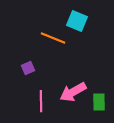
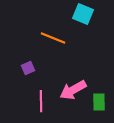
cyan square: moved 6 px right, 7 px up
pink arrow: moved 2 px up
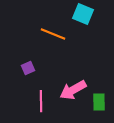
orange line: moved 4 px up
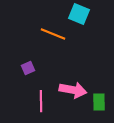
cyan square: moved 4 px left
pink arrow: rotated 140 degrees counterclockwise
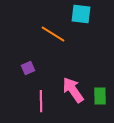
cyan square: moved 2 px right; rotated 15 degrees counterclockwise
orange line: rotated 10 degrees clockwise
pink arrow: rotated 136 degrees counterclockwise
green rectangle: moved 1 px right, 6 px up
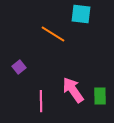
purple square: moved 9 px left, 1 px up; rotated 16 degrees counterclockwise
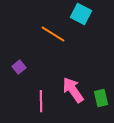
cyan square: rotated 20 degrees clockwise
green rectangle: moved 1 px right, 2 px down; rotated 12 degrees counterclockwise
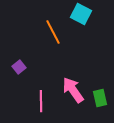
orange line: moved 2 px up; rotated 30 degrees clockwise
green rectangle: moved 1 px left
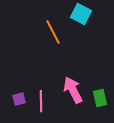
purple square: moved 32 px down; rotated 24 degrees clockwise
pink arrow: rotated 8 degrees clockwise
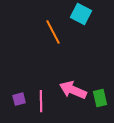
pink arrow: rotated 40 degrees counterclockwise
